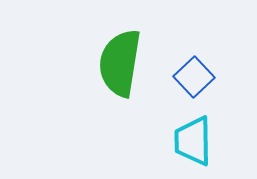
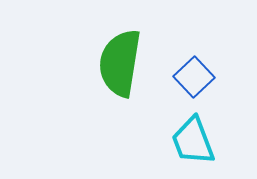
cyan trapezoid: rotated 20 degrees counterclockwise
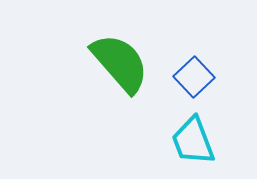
green semicircle: rotated 130 degrees clockwise
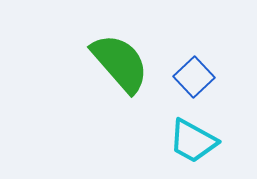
cyan trapezoid: rotated 40 degrees counterclockwise
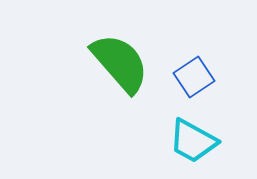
blue square: rotated 9 degrees clockwise
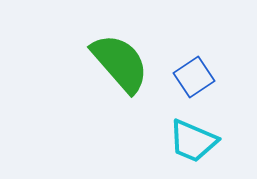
cyan trapezoid: rotated 6 degrees counterclockwise
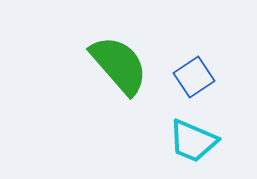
green semicircle: moved 1 px left, 2 px down
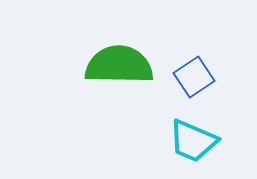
green semicircle: rotated 48 degrees counterclockwise
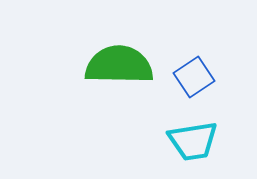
cyan trapezoid: rotated 32 degrees counterclockwise
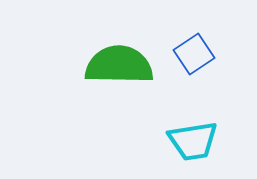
blue square: moved 23 px up
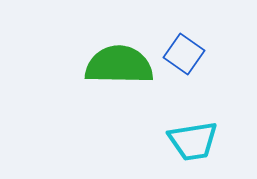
blue square: moved 10 px left; rotated 21 degrees counterclockwise
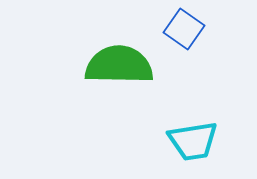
blue square: moved 25 px up
